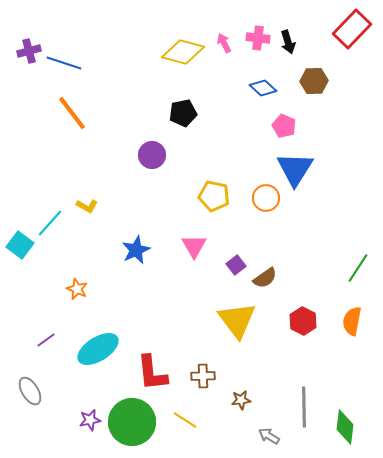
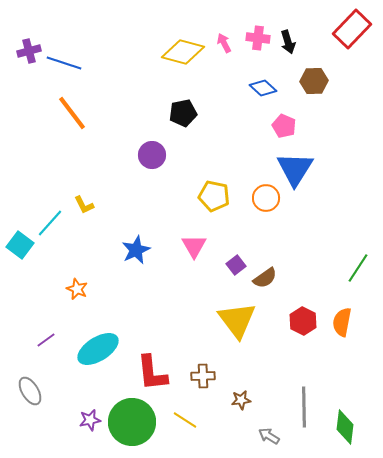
yellow L-shape: moved 3 px left, 1 px up; rotated 35 degrees clockwise
orange semicircle: moved 10 px left, 1 px down
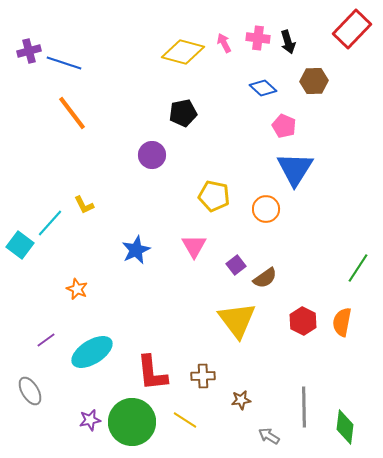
orange circle: moved 11 px down
cyan ellipse: moved 6 px left, 3 px down
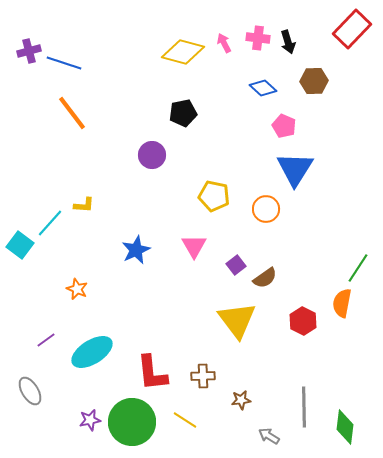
yellow L-shape: rotated 60 degrees counterclockwise
orange semicircle: moved 19 px up
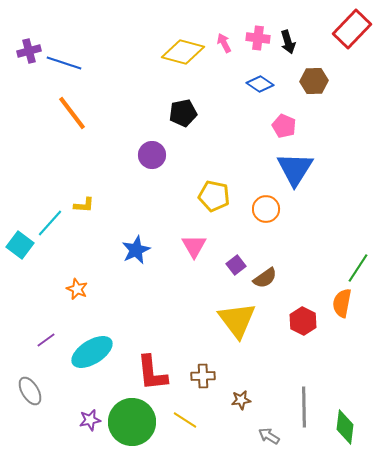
blue diamond: moved 3 px left, 4 px up; rotated 8 degrees counterclockwise
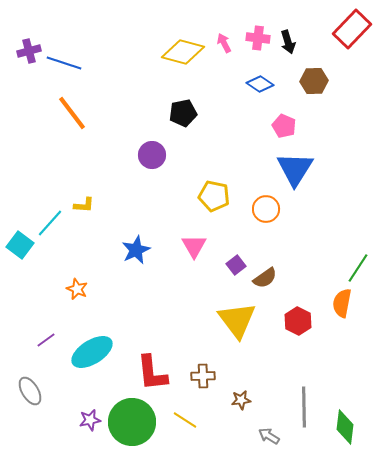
red hexagon: moved 5 px left
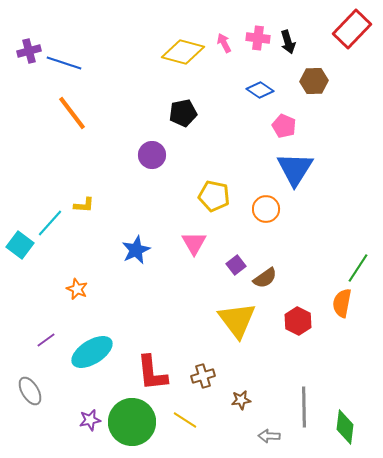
blue diamond: moved 6 px down
pink triangle: moved 3 px up
brown cross: rotated 15 degrees counterclockwise
gray arrow: rotated 30 degrees counterclockwise
